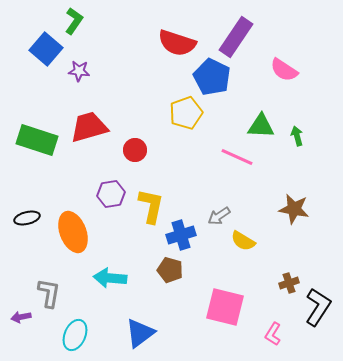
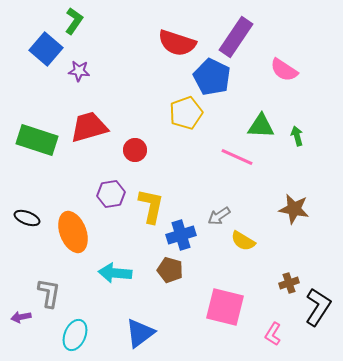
black ellipse: rotated 35 degrees clockwise
cyan arrow: moved 5 px right, 5 px up
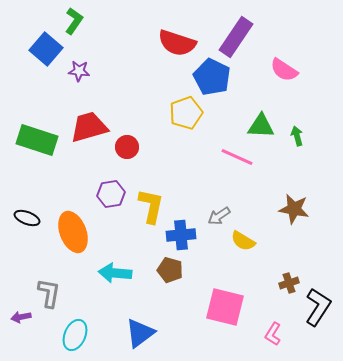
red circle: moved 8 px left, 3 px up
blue cross: rotated 12 degrees clockwise
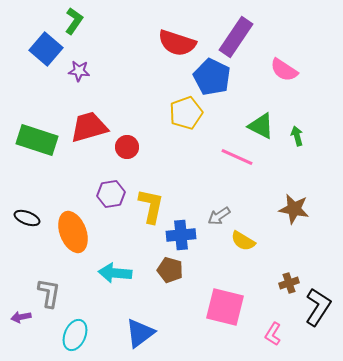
green triangle: rotated 24 degrees clockwise
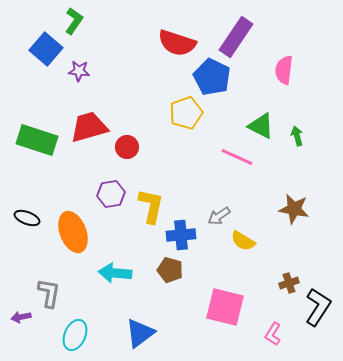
pink semicircle: rotated 64 degrees clockwise
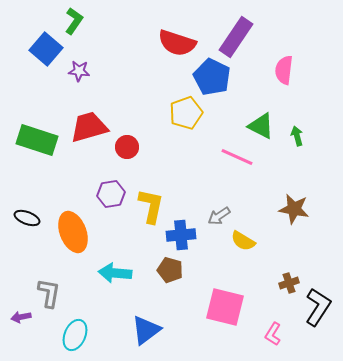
blue triangle: moved 6 px right, 3 px up
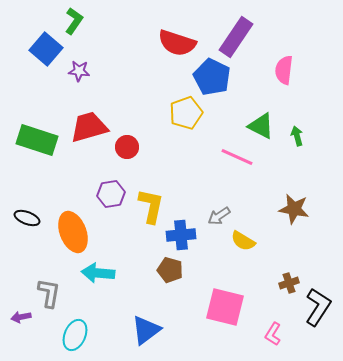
cyan arrow: moved 17 px left
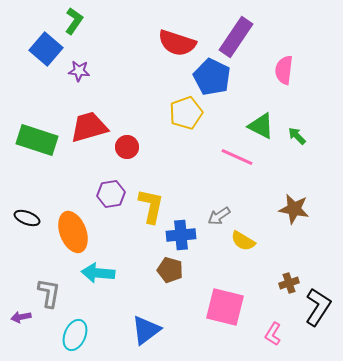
green arrow: rotated 30 degrees counterclockwise
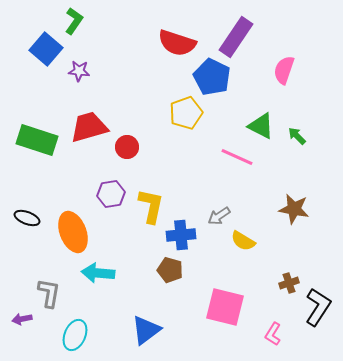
pink semicircle: rotated 12 degrees clockwise
purple arrow: moved 1 px right, 2 px down
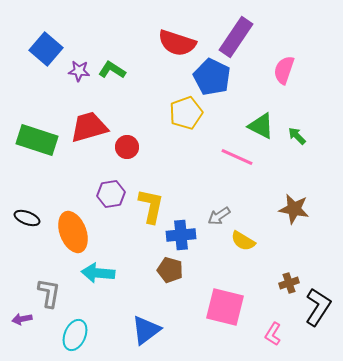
green L-shape: moved 38 px right, 49 px down; rotated 92 degrees counterclockwise
